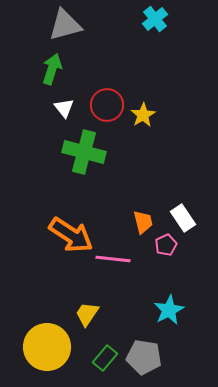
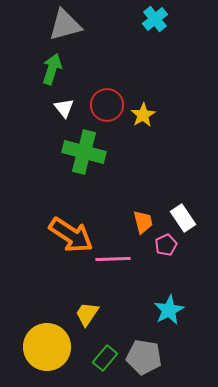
pink line: rotated 8 degrees counterclockwise
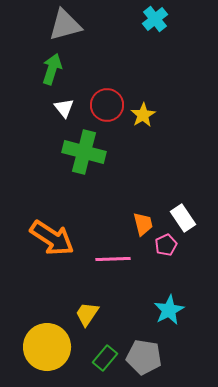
orange trapezoid: moved 2 px down
orange arrow: moved 19 px left, 3 px down
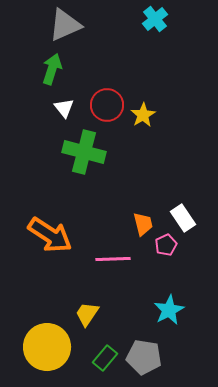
gray triangle: rotated 9 degrees counterclockwise
orange arrow: moved 2 px left, 3 px up
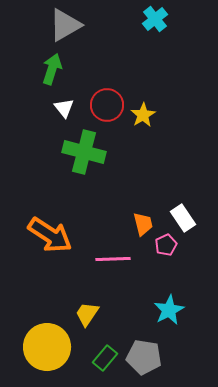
gray triangle: rotated 6 degrees counterclockwise
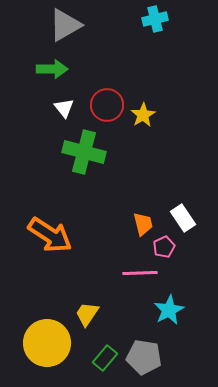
cyan cross: rotated 25 degrees clockwise
green arrow: rotated 72 degrees clockwise
pink pentagon: moved 2 px left, 2 px down
pink line: moved 27 px right, 14 px down
yellow circle: moved 4 px up
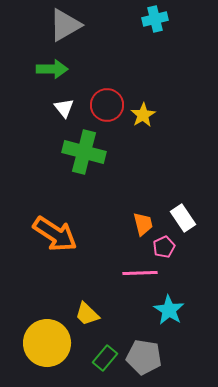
orange arrow: moved 5 px right, 1 px up
cyan star: rotated 12 degrees counterclockwise
yellow trapezoid: rotated 80 degrees counterclockwise
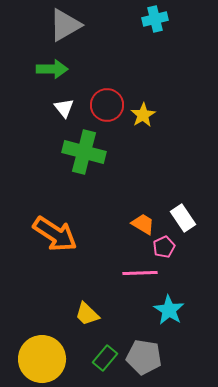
orange trapezoid: rotated 45 degrees counterclockwise
yellow circle: moved 5 px left, 16 px down
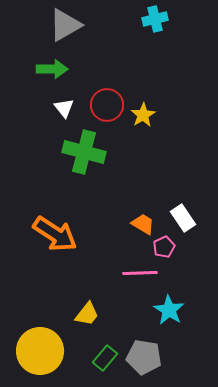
yellow trapezoid: rotated 96 degrees counterclockwise
yellow circle: moved 2 px left, 8 px up
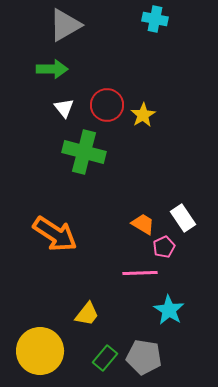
cyan cross: rotated 25 degrees clockwise
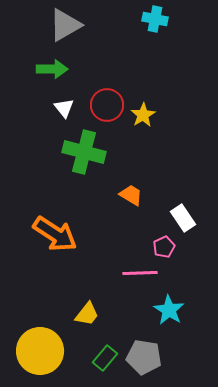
orange trapezoid: moved 12 px left, 29 px up
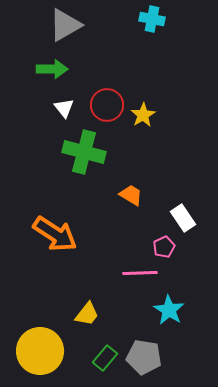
cyan cross: moved 3 px left
